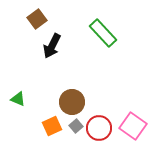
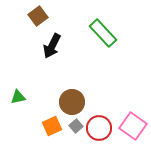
brown square: moved 1 px right, 3 px up
green triangle: moved 2 px up; rotated 35 degrees counterclockwise
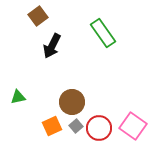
green rectangle: rotated 8 degrees clockwise
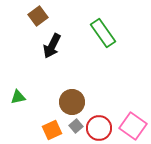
orange square: moved 4 px down
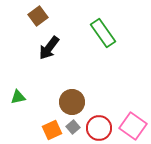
black arrow: moved 3 px left, 2 px down; rotated 10 degrees clockwise
gray square: moved 3 px left, 1 px down
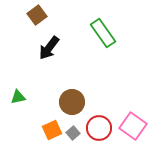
brown square: moved 1 px left, 1 px up
gray square: moved 6 px down
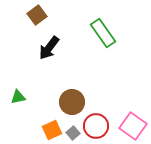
red circle: moved 3 px left, 2 px up
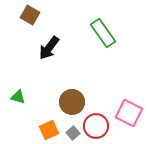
brown square: moved 7 px left; rotated 24 degrees counterclockwise
green triangle: rotated 28 degrees clockwise
pink square: moved 4 px left, 13 px up; rotated 8 degrees counterclockwise
orange square: moved 3 px left
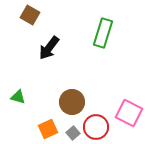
green rectangle: rotated 52 degrees clockwise
red circle: moved 1 px down
orange square: moved 1 px left, 1 px up
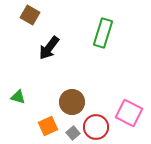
orange square: moved 3 px up
